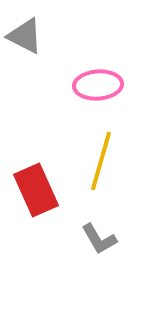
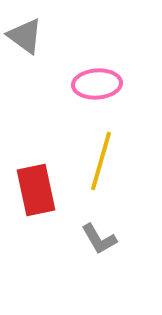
gray triangle: rotated 9 degrees clockwise
pink ellipse: moved 1 px left, 1 px up
red rectangle: rotated 12 degrees clockwise
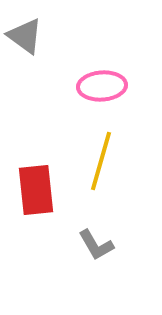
pink ellipse: moved 5 px right, 2 px down
red rectangle: rotated 6 degrees clockwise
gray L-shape: moved 3 px left, 6 px down
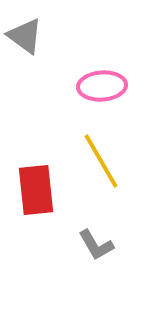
yellow line: rotated 46 degrees counterclockwise
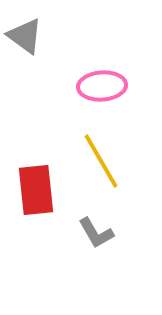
gray L-shape: moved 12 px up
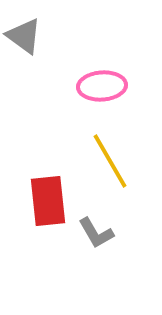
gray triangle: moved 1 px left
yellow line: moved 9 px right
red rectangle: moved 12 px right, 11 px down
